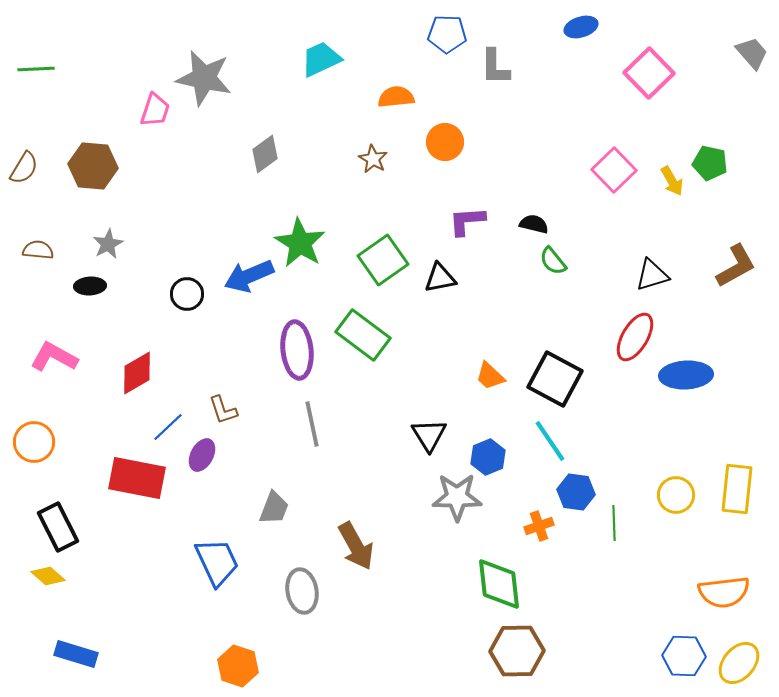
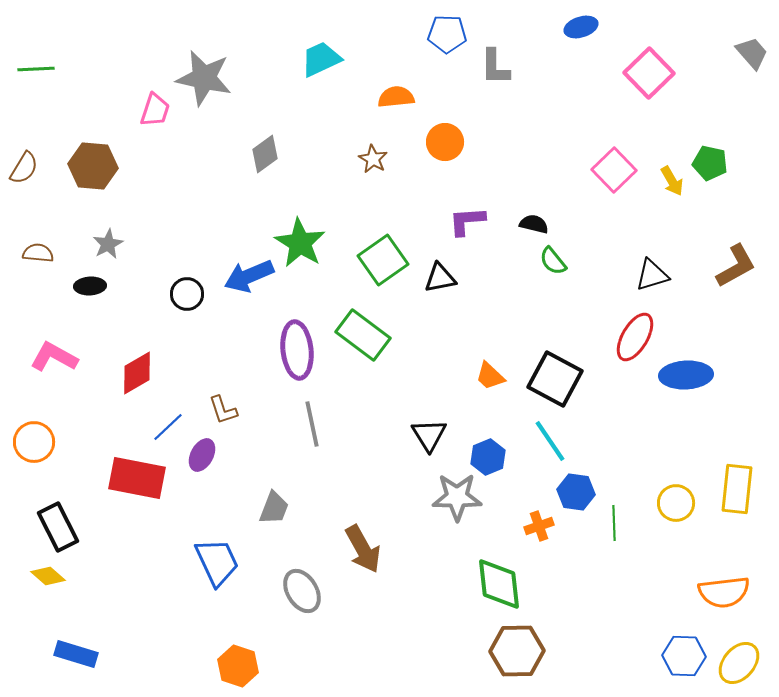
brown semicircle at (38, 250): moved 3 px down
yellow circle at (676, 495): moved 8 px down
brown arrow at (356, 546): moved 7 px right, 3 px down
gray ellipse at (302, 591): rotated 21 degrees counterclockwise
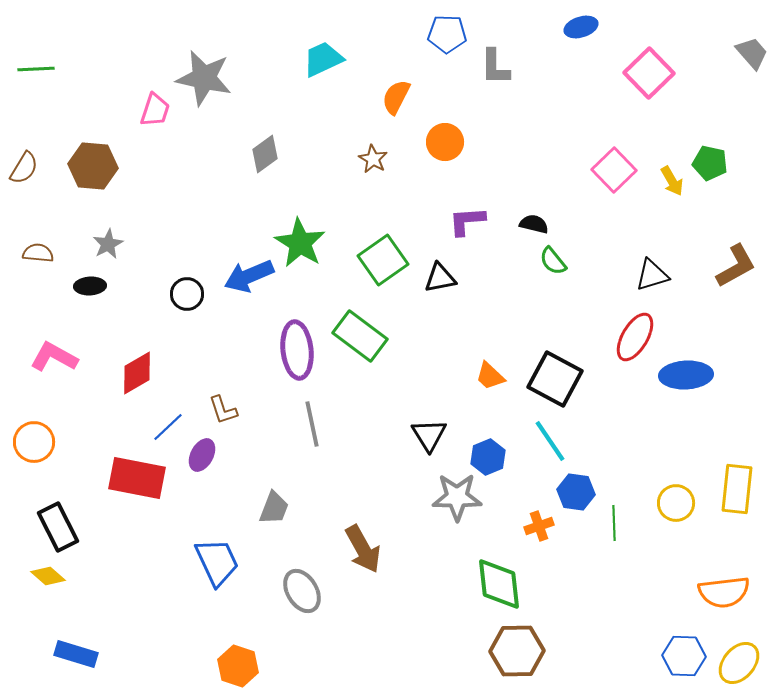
cyan trapezoid at (321, 59): moved 2 px right
orange semicircle at (396, 97): rotated 57 degrees counterclockwise
green rectangle at (363, 335): moved 3 px left, 1 px down
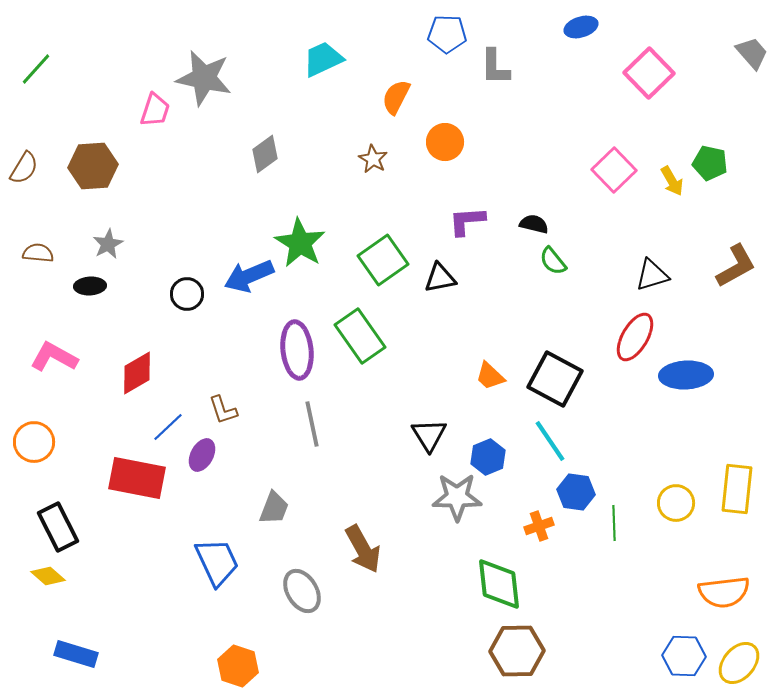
green line at (36, 69): rotated 45 degrees counterclockwise
brown hexagon at (93, 166): rotated 9 degrees counterclockwise
green rectangle at (360, 336): rotated 18 degrees clockwise
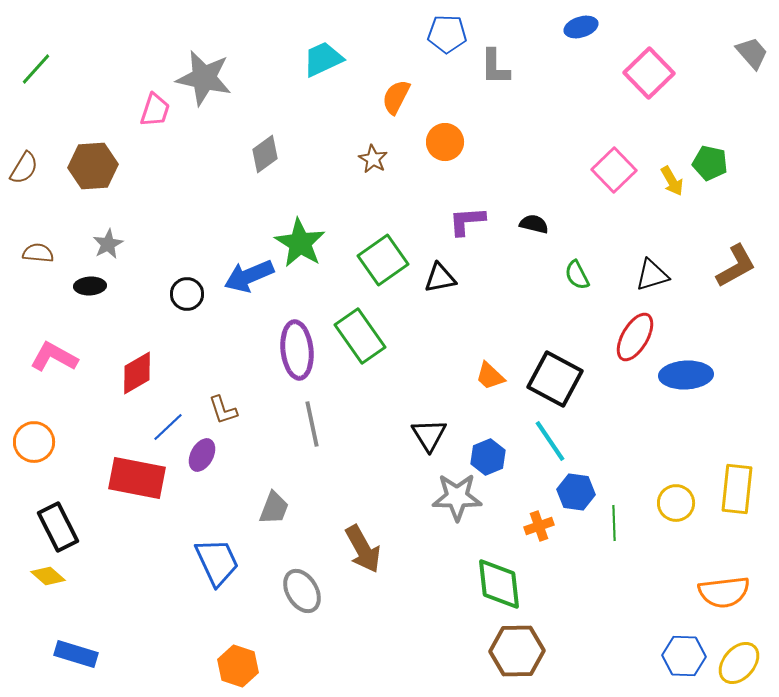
green semicircle at (553, 261): moved 24 px right, 14 px down; rotated 12 degrees clockwise
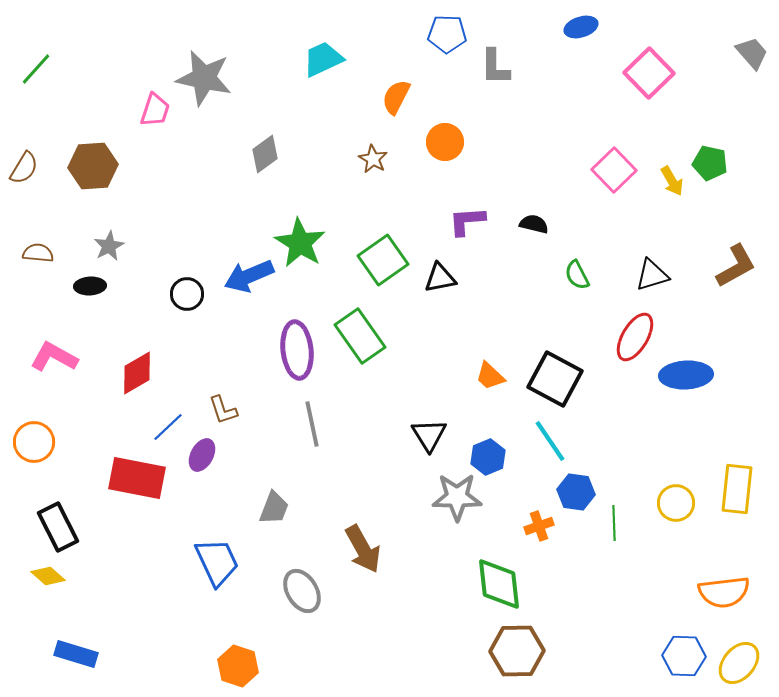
gray star at (108, 244): moved 1 px right, 2 px down
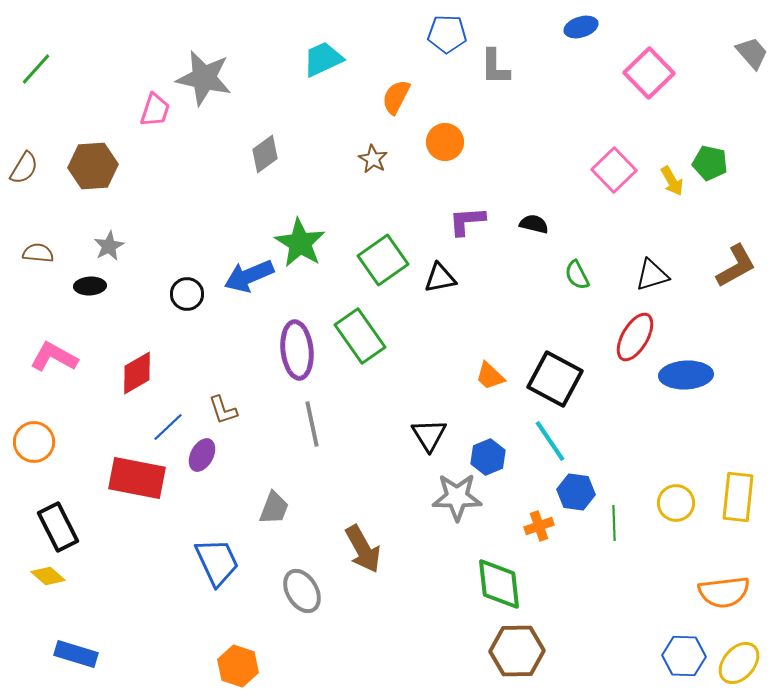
yellow rectangle at (737, 489): moved 1 px right, 8 px down
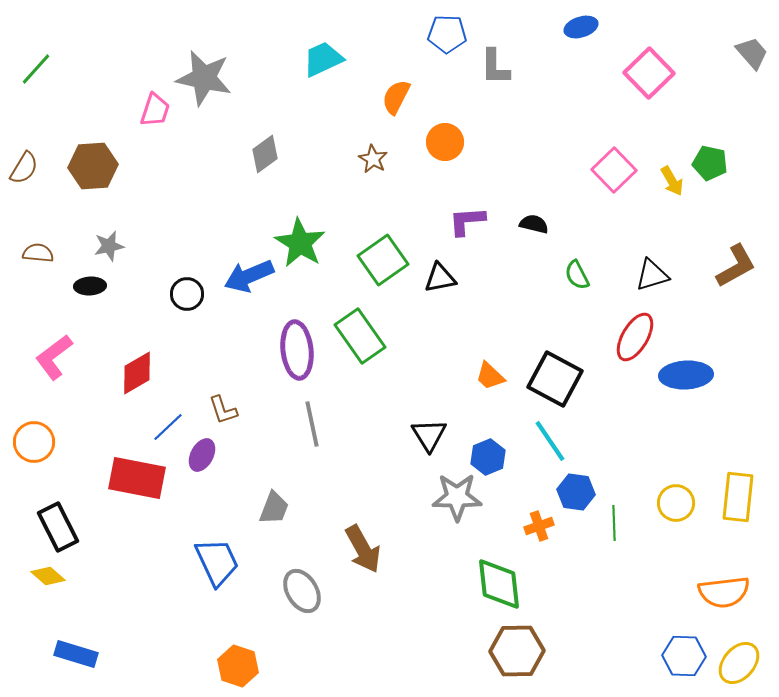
gray star at (109, 246): rotated 16 degrees clockwise
pink L-shape at (54, 357): rotated 66 degrees counterclockwise
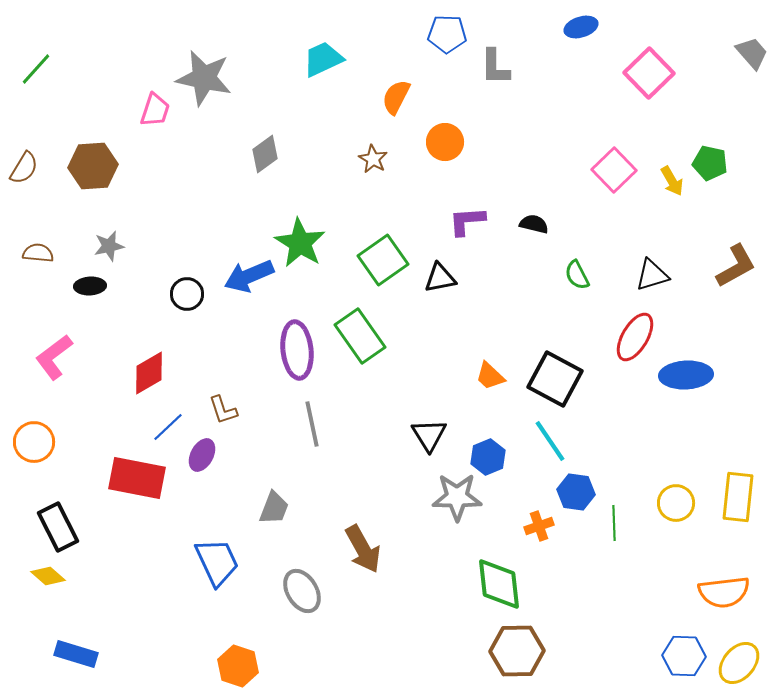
red diamond at (137, 373): moved 12 px right
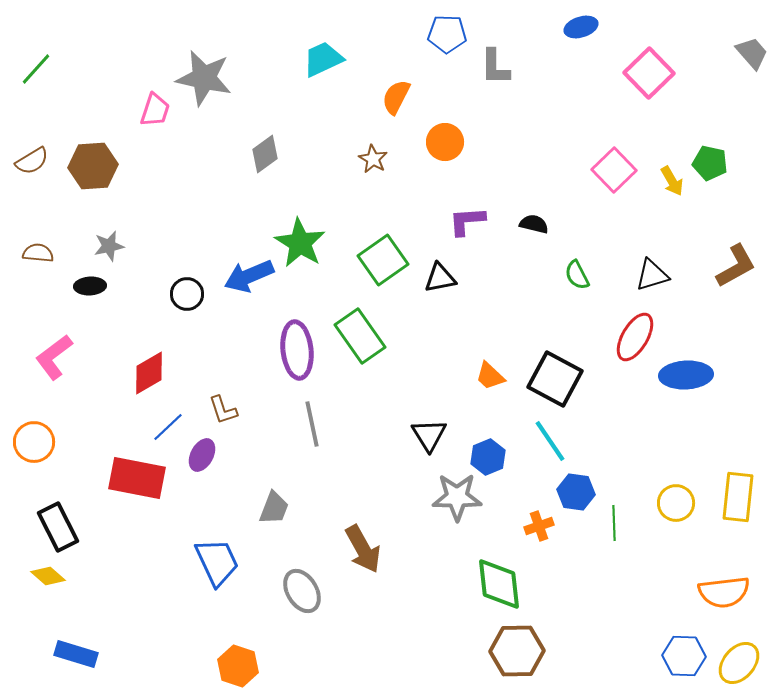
brown semicircle at (24, 168): moved 8 px right, 7 px up; rotated 28 degrees clockwise
